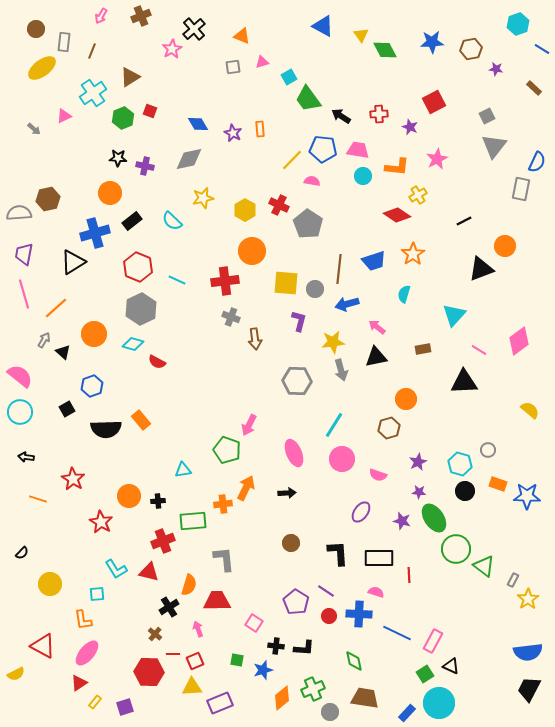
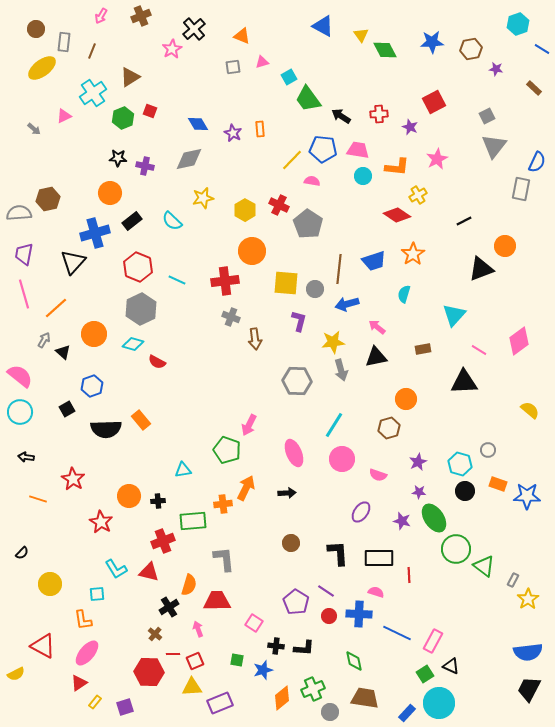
black triangle at (73, 262): rotated 16 degrees counterclockwise
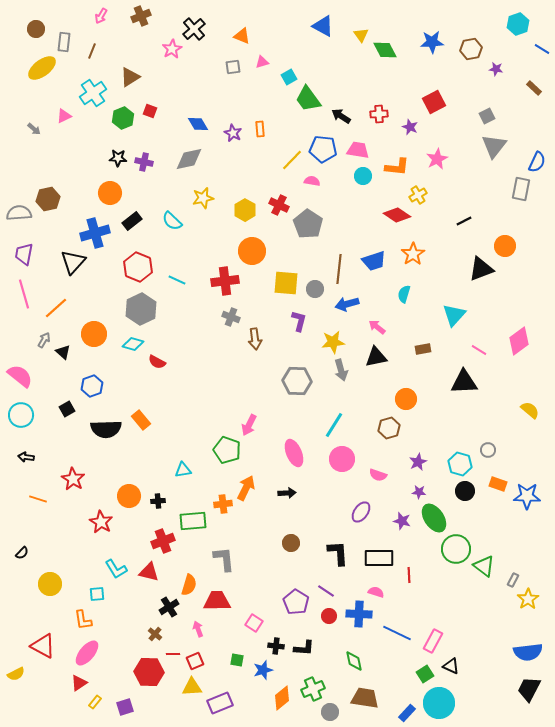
purple cross at (145, 166): moved 1 px left, 4 px up
cyan circle at (20, 412): moved 1 px right, 3 px down
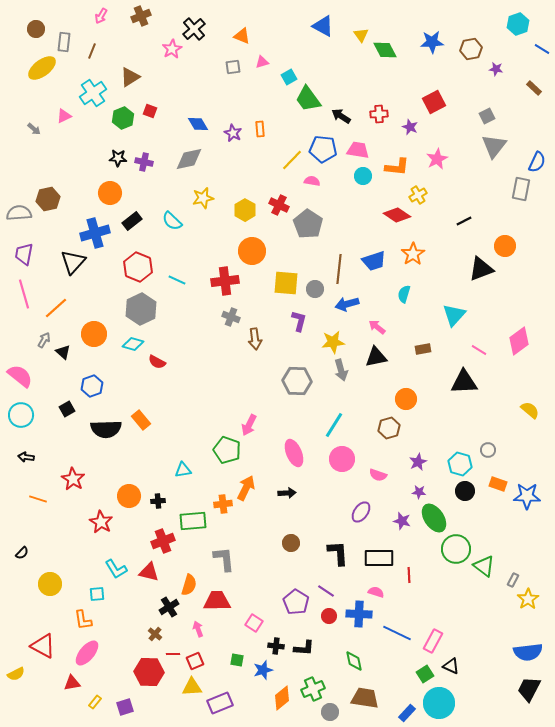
red triangle at (79, 683): moved 7 px left; rotated 24 degrees clockwise
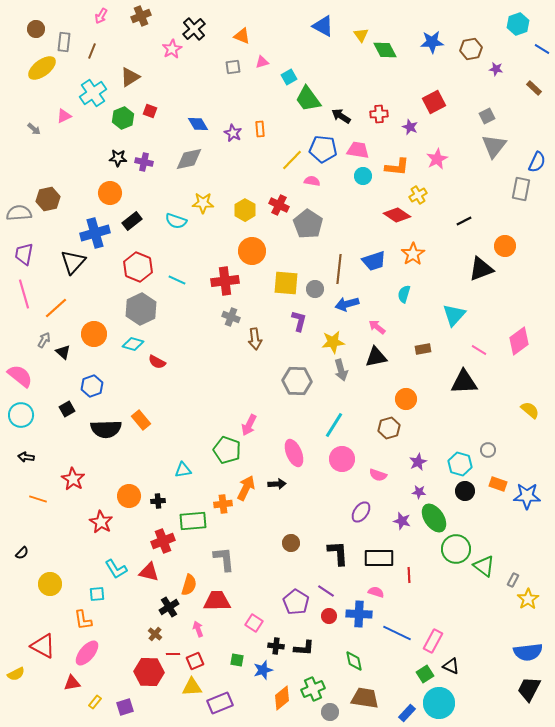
yellow star at (203, 198): moved 5 px down; rotated 15 degrees clockwise
cyan semicircle at (172, 221): moved 4 px right; rotated 25 degrees counterclockwise
black arrow at (287, 493): moved 10 px left, 9 px up
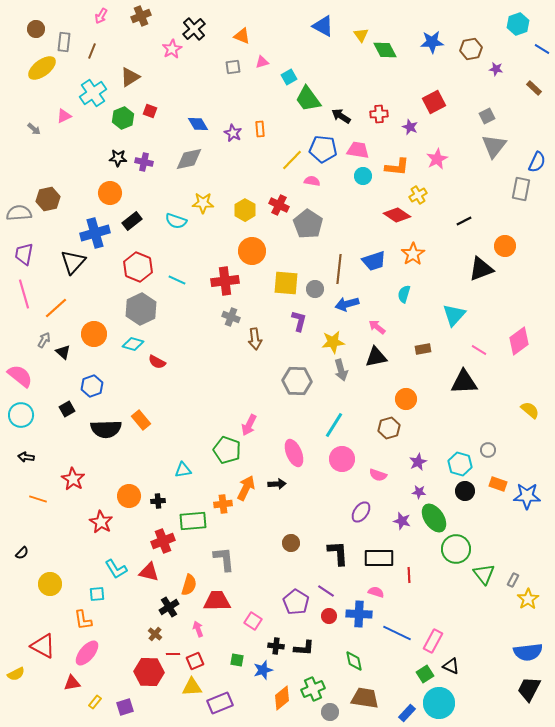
green triangle at (484, 566): moved 8 px down; rotated 15 degrees clockwise
pink square at (254, 623): moved 1 px left, 2 px up
